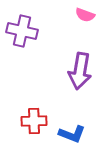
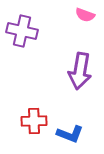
blue L-shape: moved 2 px left
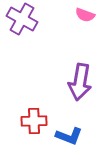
purple cross: moved 12 px up; rotated 16 degrees clockwise
purple arrow: moved 11 px down
blue L-shape: moved 1 px left, 2 px down
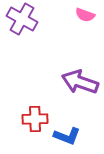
purple arrow: rotated 99 degrees clockwise
red cross: moved 1 px right, 2 px up
blue L-shape: moved 2 px left
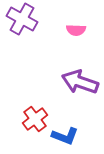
pink semicircle: moved 9 px left, 15 px down; rotated 18 degrees counterclockwise
red cross: rotated 35 degrees counterclockwise
blue L-shape: moved 2 px left
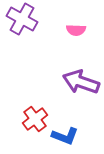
purple arrow: moved 1 px right
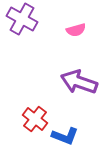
pink semicircle: rotated 18 degrees counterclockwise
purple arrow: moved 2 px left
red cross: rotated 15 degrees counterclockwise
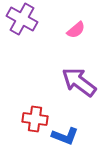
pink semicircle: rotated 24 degrees counterclockwise
purple arrow: rotated 18 degrees clockwise
red cross: rotated 30 degrees counterclockwise
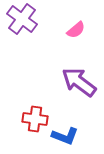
purple cross: rotated 8 degrees clockwise
